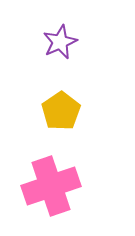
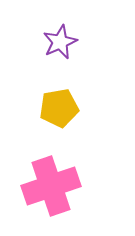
yellow pentagon: moved 2 px left, 3 px up; rotated 24 degrees clockwise
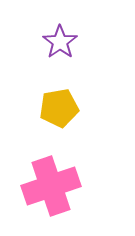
purple star: rotated 12 degrees counterclockwise
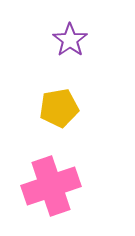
purple star: moved 10 px right, 2 px up
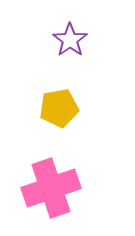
pink cross: moved 2 px down
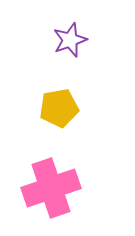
purple star: rotated 16 degrees clockwise
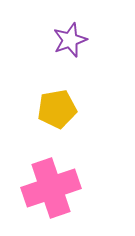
yellow pentagon: moved 2 px left, 1 px down
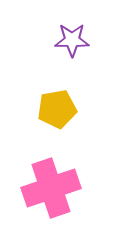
purple star: moved 2 px right; rotated 20 degrees clockwise
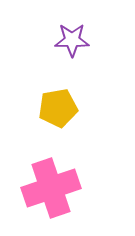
yellow pentagon: moved 1 px right, 1 px up
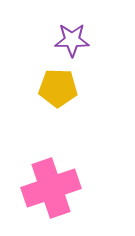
yellow pentagon: moved 20 px up; rotated 12 degrees clockwise
